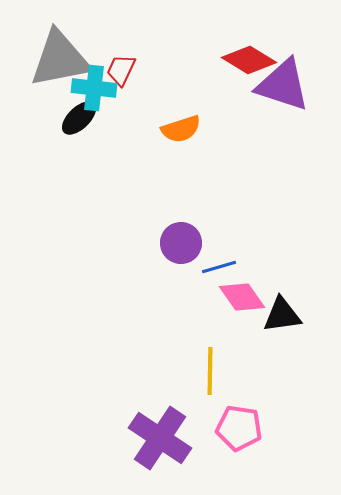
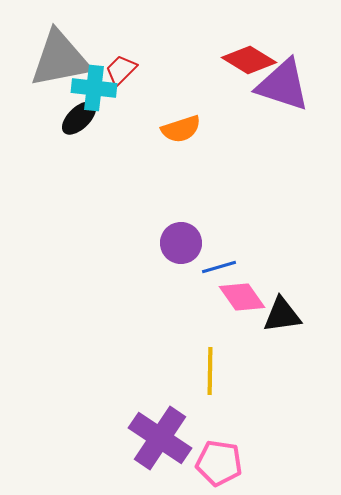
red trapezoid: rotated 20 degrees clockwise
pink pentagon: moved 20 px left, 35 px down
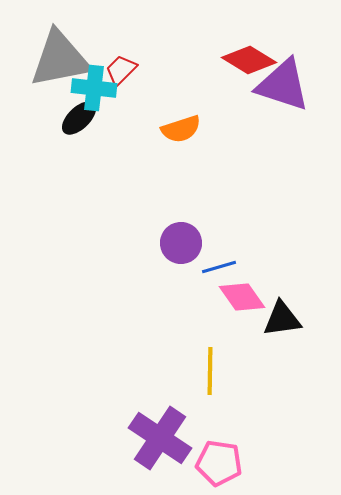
black triangle: moved 4 px down
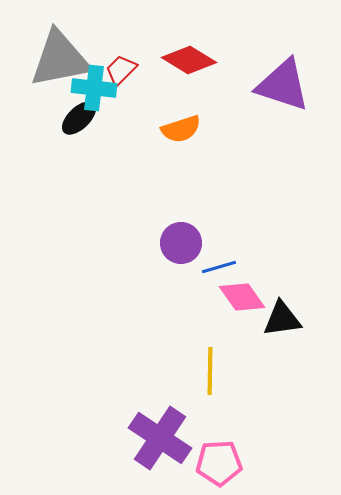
red diamond: moved 60 px left
pink pentagon: rotated 12 degrees counterclockwise
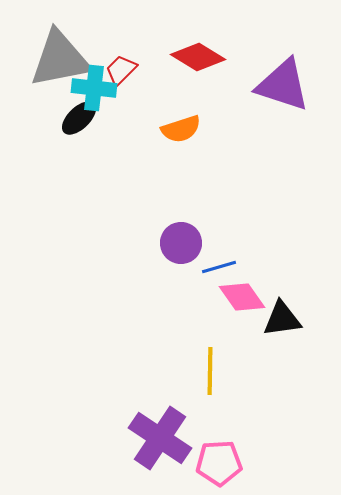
red diamond: moved 9 px right, 3 px up
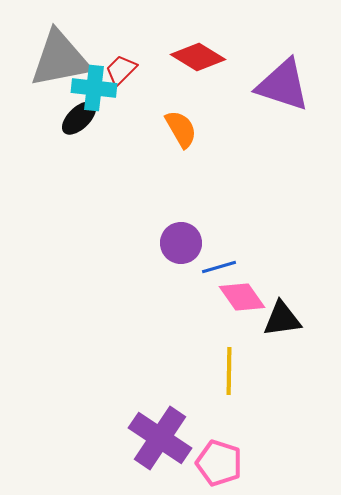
orange semicircle: rotated 102 degrees counterclockwise
yellow line: moved 19 px right
pink pentagon: rotated 21 degrees clockwise
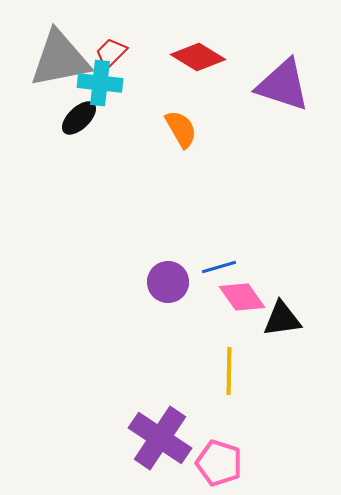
red trapezoid: moved 10 px left, 17 px up
cyan cross: moved 6 px right, 5 px up
purple circle: moved 13 px left, 39 px down
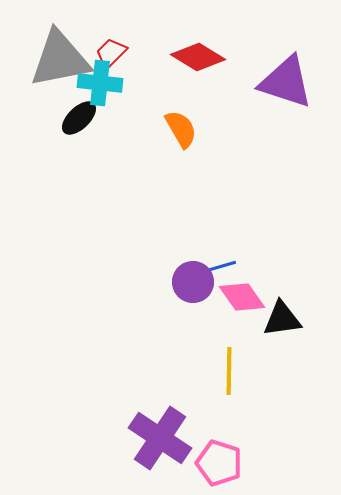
purple triangle: moved 3 px right, 3 px up
purple circle: moved 25 px right
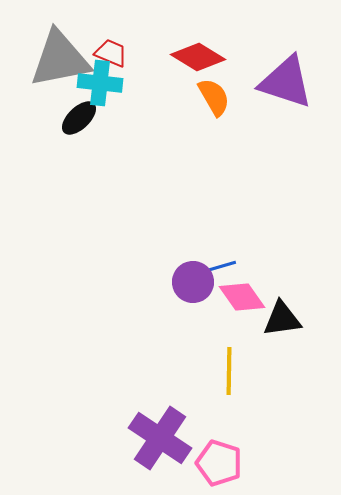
red trapezoid: rotated 68 degrees clockwise
orange semicircle: moved 33 px right, 32 px up
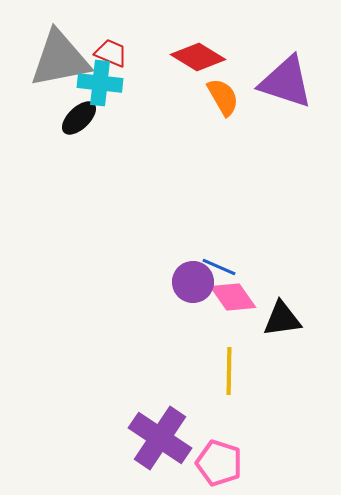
orange semicircle: moved 9 px right
blue line: rotated 40 degrees clockwise
pink diamond: moved 9 px left
